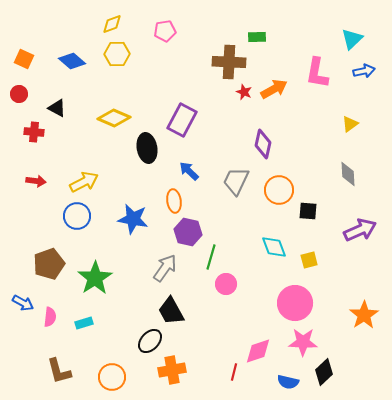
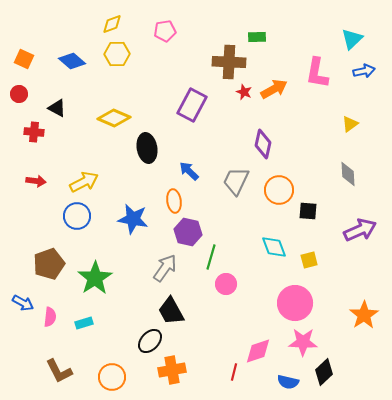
purple rectangle at (182, 120): moved 10 px right, 15 px up
brown L-shape at (59, 371): rotated 12 degrees counterclockwise
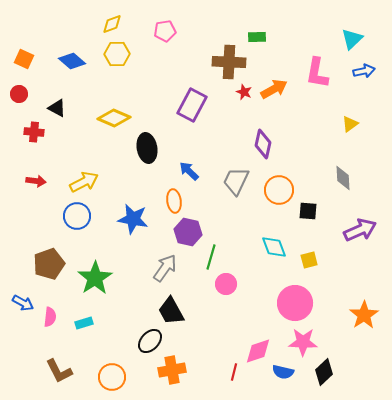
gray diamond at (348, 174): moved 5 px left, 4 px down
blue semicircle at (288, 382): moved 5 px left, 10 px up
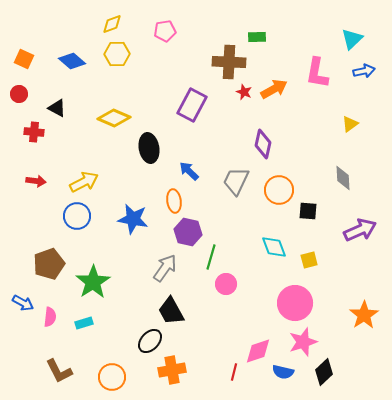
black ellipse at (147, 148): moved 2 px right
green star at (95, 278): moved 2 px left, 4 px down
pink star at (303, 342): rotated 20 degrees counterclockwise
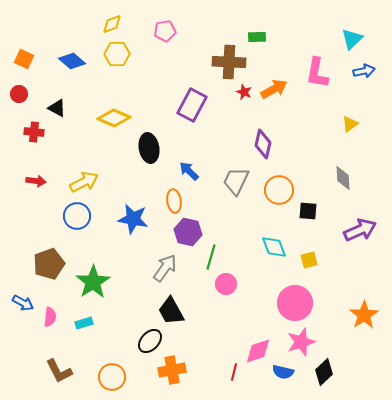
pink star at (303, 342): moved 2 px left
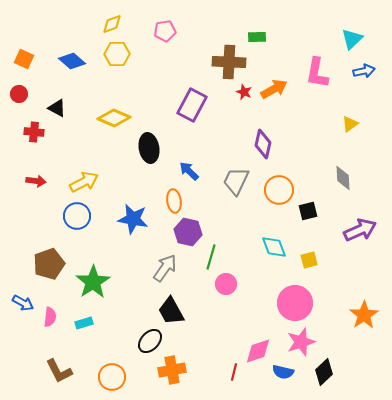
black square at (308, 211): rotated 18 degrees counterclockwise
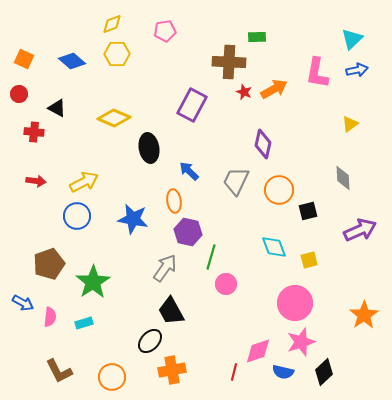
blue arrow at (364, 71): moved 7 px left, 1 px up
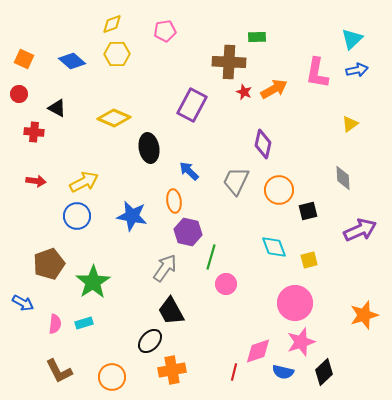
blue star at (133, 219): moved 1 px left, 3 px up
orange star at (364, 315): rotated 16 degrees clockwise
pink semicircle at (50, 317): moved 5 px right, 7 px down
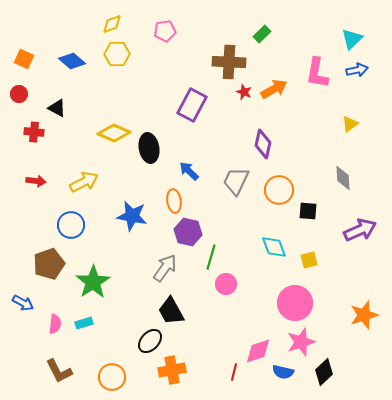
green rectangle at (257, 37): moved 5 px right, 3 px up; rotated 42 degrees counterclockwise
yellow diamond at (114, 118): moved 15 px down
black square at (308, 211): rotated 18 degrees clockwise
blue circle at (77, 216): moved 6 px left, 9 px down
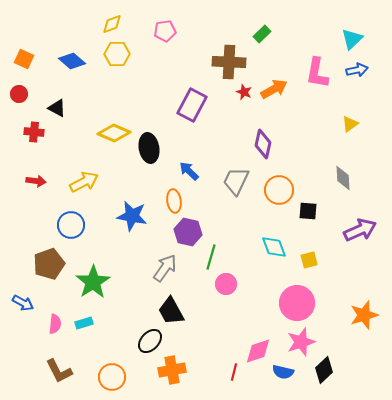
pink circle at (295, 303): moved 2 px right
black diamond at (324, 372): moved 2 px up
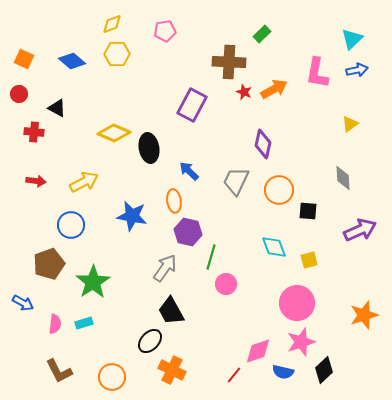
orange cross at (172, 370): rotated 36 degrees clockwise
red line at (234, 372): moved 3 px down; rotated 24 degrees clockwise
